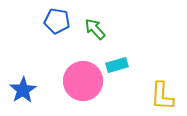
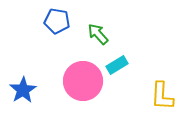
green arrow: moved 3 px right, 5 px down
cyan rectangle: rotated 15 degrees counterclockwise
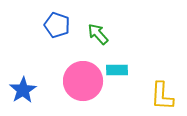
blue pentagon: moved 4 px down; rotated 10 degrees clockwise
cyan rectangle: moved 5 px down; rotated 30 degrees clockwise
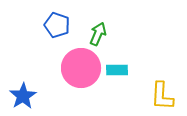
green arrow: rotated 65 degrees clockwise
pink circle: moved 2 px left, 13 px up
blue star: moved 6 px down
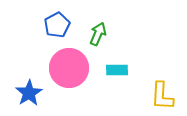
blue pentagon: rotated 25 degrees clockwise
pink circle: moved 12 px left
blue star: moved 6 px right, 3 px up
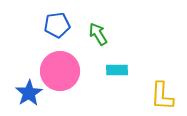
blue pentagon: rotated 20 degrees clockwise
green arrow: rotated 55 degrees counterclockwise
pink circle: moved 9 px left, 3 px down
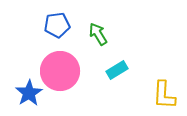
cyan rectangle: rotated 30 degrees counterclockwise
yellow L-shape: moved 2 px right, 1 px up
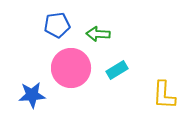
green arrow: rotated 55 degrees counterclockwise
pink circle: moved 11 px right, 3 px up
blue star: moved 3 px right, 2 px down; rotated 28 degrees clockwise
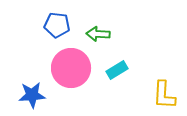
blue pentagon: rotated 15 degrees clockwise
